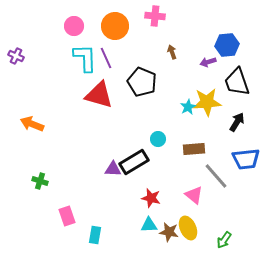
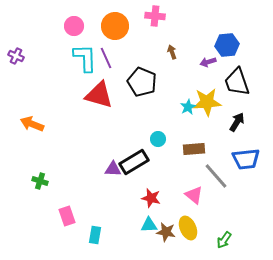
brown star: moved 3 px left
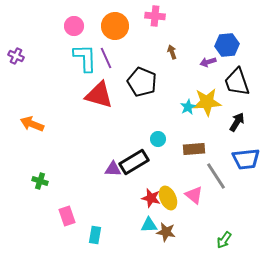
gray line: rotated 8 degrees clockwise
yellow ellipse: moved 20 px left, 30 px up
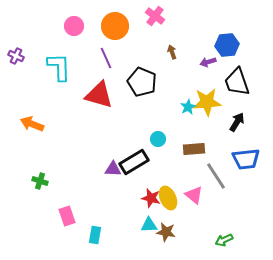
pink cross: rotated 30 degrees clockwise
cyan L-shape: moved 26 px left, 9 px down
green arrow: rotated 30 degrees clockwise
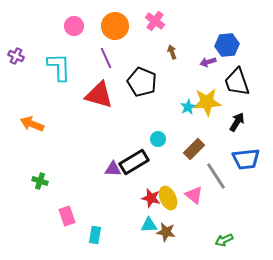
pink cross: moved 5 px down
brown rectangle: rotated 40 degrees counterclockwise
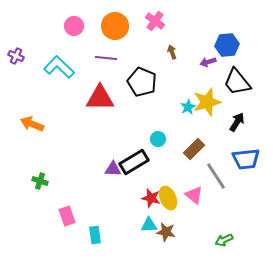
purple line: rotated 60 degrees counterclockwise
cyan L-shape: rotated 44 degrees counterclockwise
black trapezoid: rotated 20 degrees counterclockwise
red triangle: moved 1 px right, 3 px down; rotated 16 degrees counterclockwise
yellow star: rotated 12 degrees counterclockwise
cyan rectangle: rotated 18 degrees counterclockwise
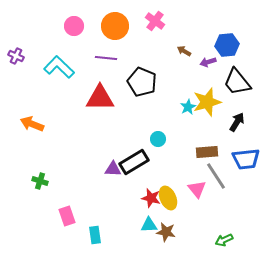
brown arrow: moved 12 px right, 1 px up; rotated 40 degrees counterclockwise
brown rectangle: moved 13 px right, 3 px down; rotated 40 degrees clockwise
pink triangle: moved 3 px right, 6 px up; rotated 12 degrees clockwise
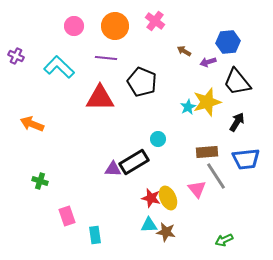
blue hexagon: moved 1 px right, 3 px up
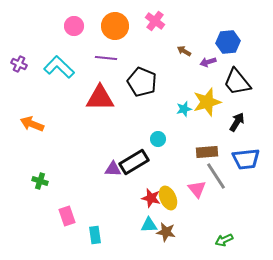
purple cross: moved 3 px right, 8 px down
cyan star: moved 4 px left, 2 px down; rotated 14 degrees clockwise
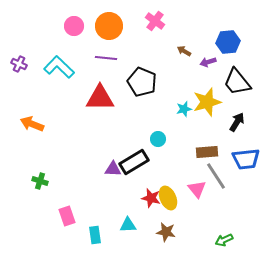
orange circle: moved 6 px left
cyan triangle: moved 21 px left
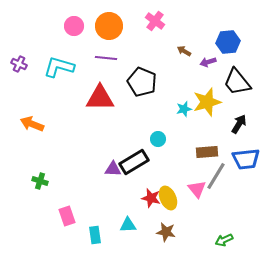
cyan L-shape: rotated 28 degrees counterclockwise
black arrow: moved 2 px right, 2 px down
gray line: rotated 64 degrees clockwise
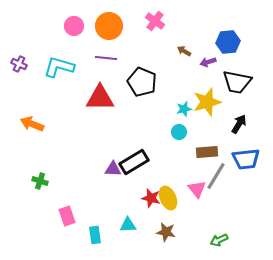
black trapezoid: rotated 40 degrees counterclockwise
cyan circle: moved 21 px right, 7 px up
green arrow: moved 5 px left
